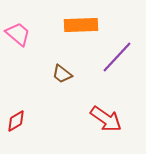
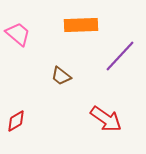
purple line: moved 3 px right, 1 px up
brown trapezoid: moved 1 px left, 2 px down
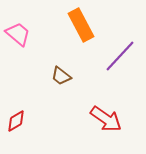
orange rectangle: rotated 64 degrees clockwise
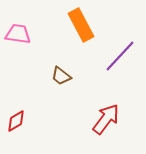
pink trapezoid: rotated 32 degrees counterclockwise
red arrow: rotated 88 degrees counterclockwise
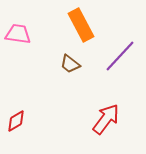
brown trapezoid: moved 9 px right, 12 px up
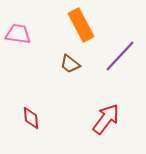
red diamond: moved 15 px right, 3 px up; rotated 65 degrees counterclockwise
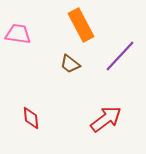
red arrow: rotated 16 degrees clockwise
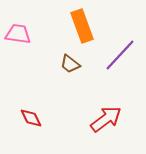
orange rectangle: moved 1 px right, 1 px down; rotated 8 degrees clockwise
purple line: moved 1 px up
red diamond: rotated 20 degrees counterclockwise
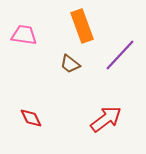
pink trapezoid: moved 6 px right, 1 px down
